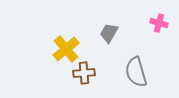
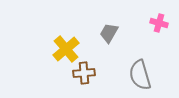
gray semicircle: moved 4 px right, 3 px down
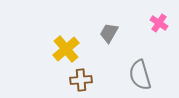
pink cross: rotated 18 degrees clockwise
brown cross: moved 3 px left, 7 px down
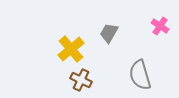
pink cross: moved 1 px right, 3 px down
yellow cross: moved 5 px right
brown cross: rotated 30 degrees clockwise
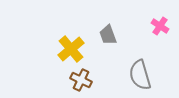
gray trapezoid: moved 1 px left, 2 px down; rotated 50 degrees counterclockwise
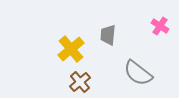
gray trapezoid: rotated 25 degrees clockwise
gray semicircle: moved 2 px left, 2 px up; rotated 36 degrees counterclockwise
brown cross: moved 1 px left, 2 px down; rotated 25 degrees clockwise
